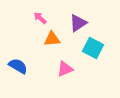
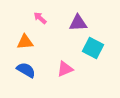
purple triangle: rotated 30 degrees clockwise
orange triangle: moved 27 px left, 3 px down
blue semicircle: moved 8 px right, 4 px down
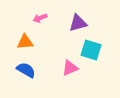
pink arrow: rotated 64 degrees counterclockwise
purple triangle: rotated 12 degrees counterclockwise
cyan square: moved 2 px left, 2 px down; rotated 10 degrees counterclockwise
pink triangle: moved 5 px right, 1 px up
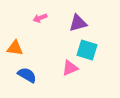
orange triangle: moved 10 px left, 6 px down; rotated 12 degrees clockwise
cyan square: moved 4 px left
blue semicircle: moved 1 px right, 5 px down
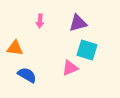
pink arrow: moved 3 px down; rotated 64 degrees counterclockwise
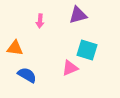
purple triangle: moved 8 px up
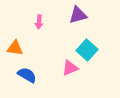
pink arrow: moved 1 px left, 1 px down
cyan square: rotated 25 degrees clockwise
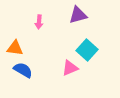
blue semicircle: moved 4 px left, 5 px up
